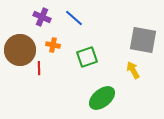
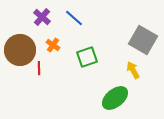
purple cross: rotated 18 degrees clockwise
gray square: rotated 20 degrees clockwise
orange cross: rotated 24 degrees clockwise
green ellipse: moved 13 px right
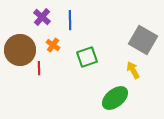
blue line: moved 4 px left, 2 px down; rotated 48 degrees clockwise
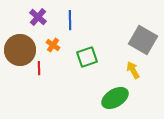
purple cross: moved 4 px left
green ellipse: rotated 8 degrees clockwise
